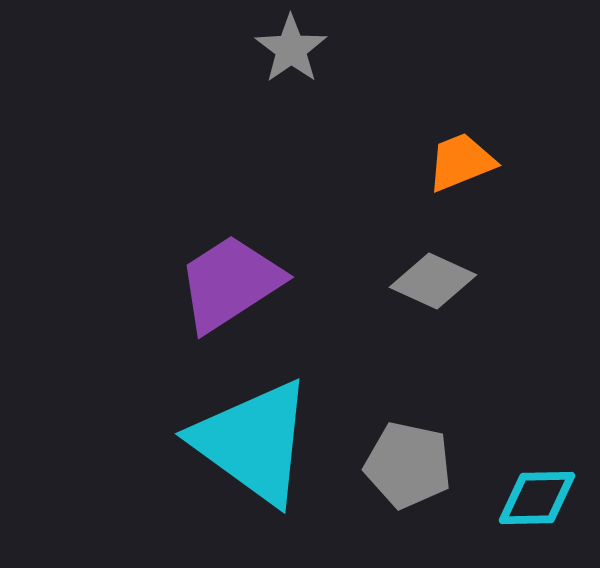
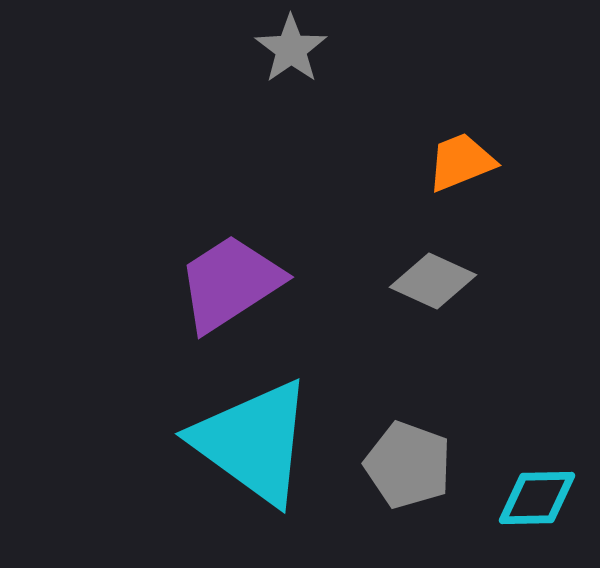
gray pentagon: rotated 8 degrees clockwise
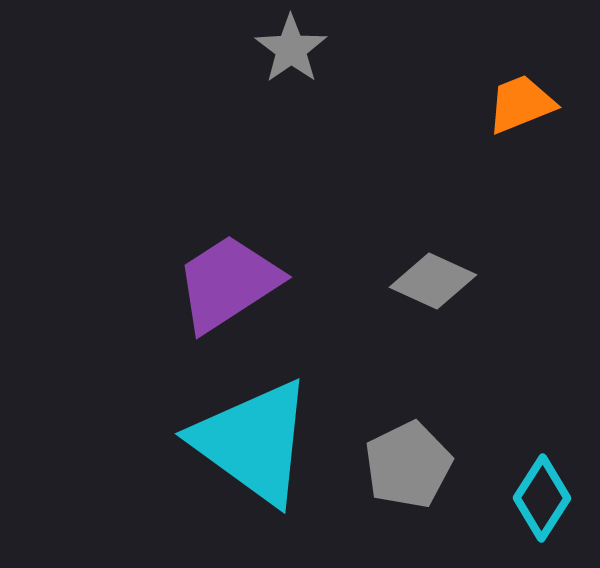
orange trapezoid: moved 60 px right, 58 px up
purple trapezoid: moved 2 px left
gray pentagon: rotated 26 degrees clockwise
cyan diamond: moved 5 px right; rotated 56 degrees counterclockwise
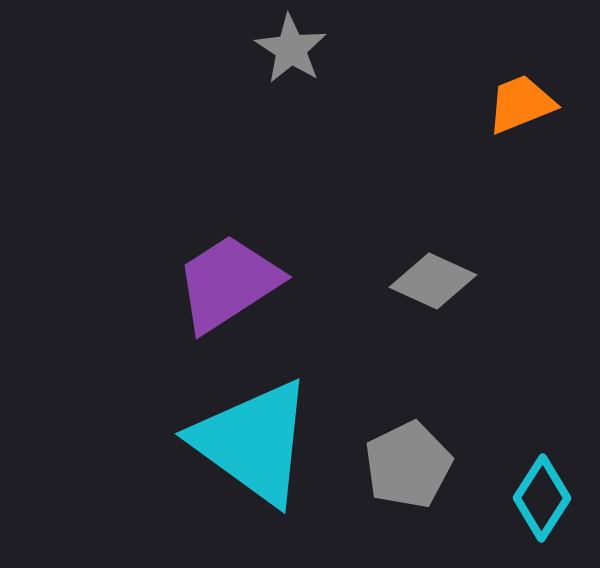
gray star: rotated 4 degrees counterclockwise
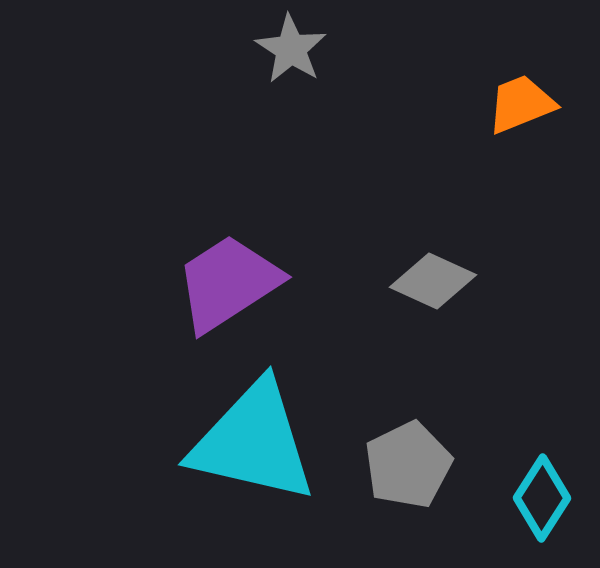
cyan triangle: rotated 23 degrees counterclockwise
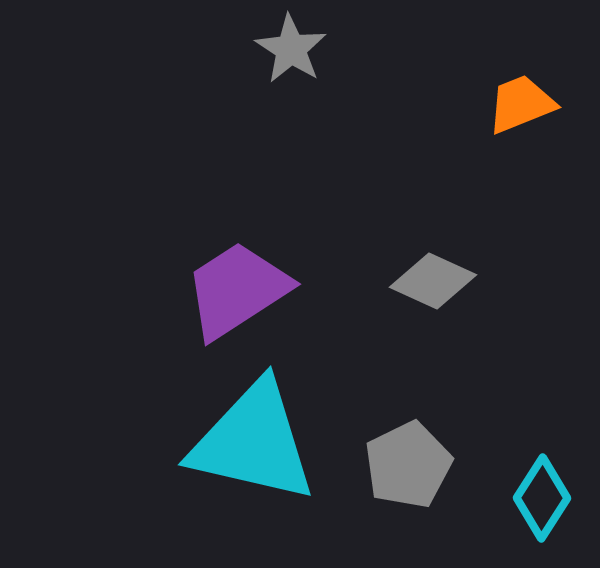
purple trapezoid: moved 9 px right, 7 px down
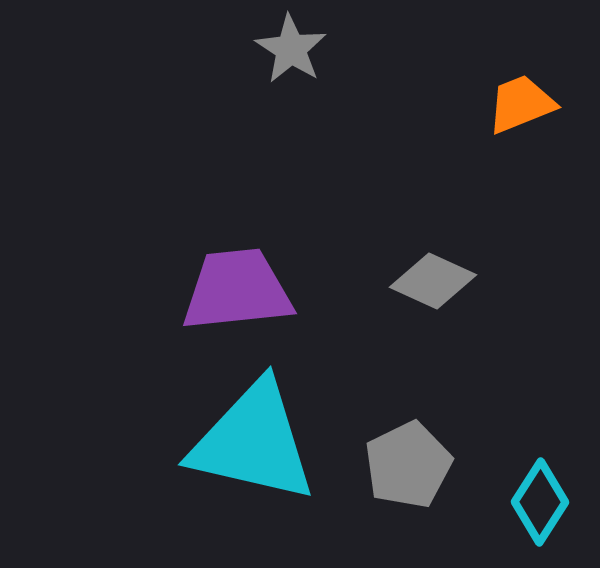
purple trapezoid: rotated 27 degrees clockwise
cyan diamond: moved 2 px left, 4 px down
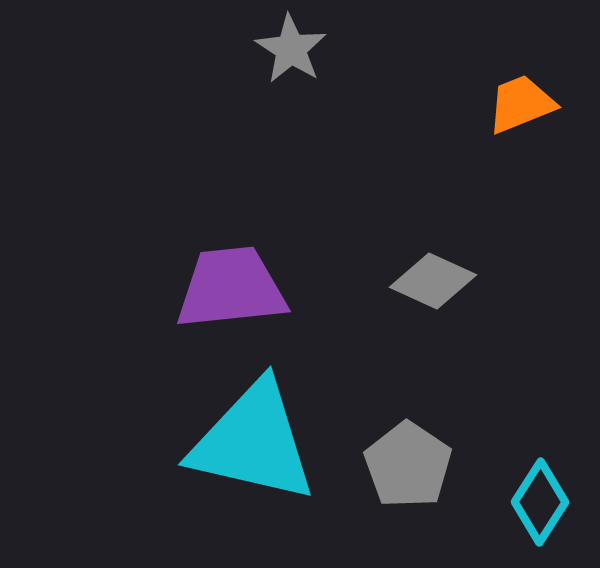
purple trapezoid: moved 6 px left, 2 px up
gray pentagon: rotated 12 degrees counterclockwise
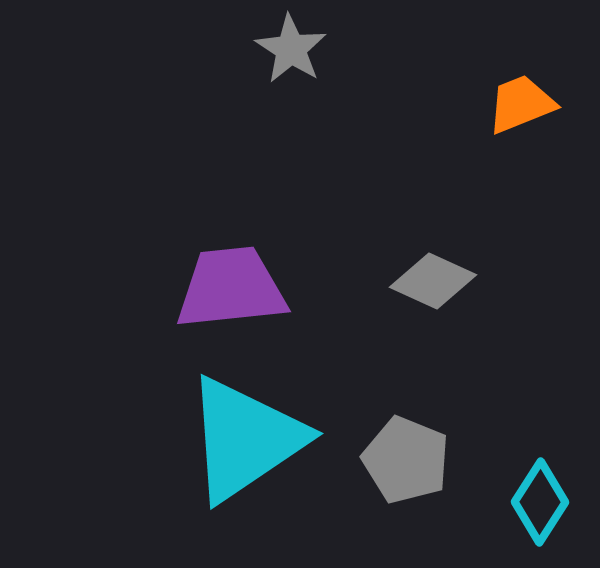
cyan triangle: moved 8 px left, 3 px up; rotated 47 degrees counterclockwise
gray pentagon: moved 2 px left, 5 px up; rotated 12 degrees counterclockwise
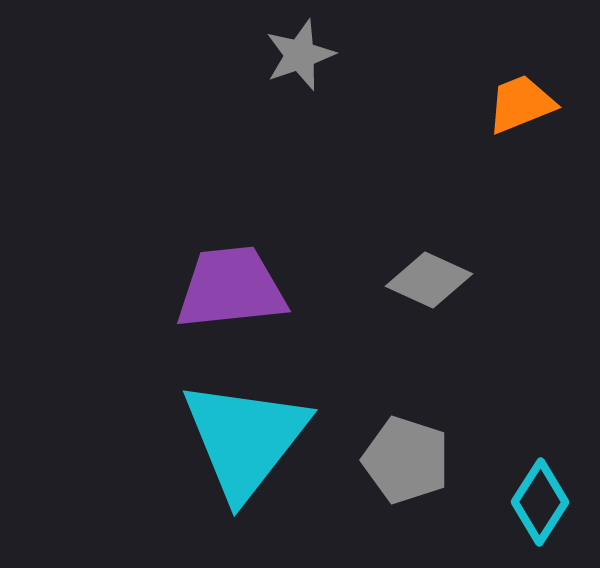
gray star: moved 9 px right, 6 px down; rotated 20 degrees clockwise
gray diamond: moved 4 px left, 1 px up
cyan triangle: rotated 18 degrees counterclockwise
gray pentagon: rotated 4 degrees counterclockwise
